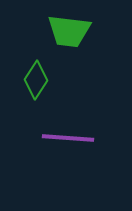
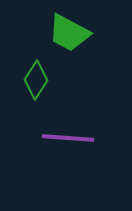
green trapezoid: moved 2 px down; rotated 21 degrees clockwise
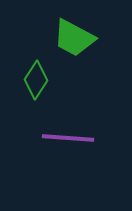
green trapezoid: moved 5 px right, 5 px down
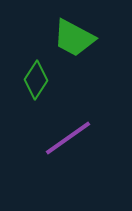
purple line: rotated 39 degrees counterclockwise
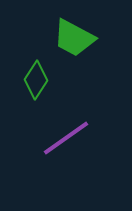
purple line: moved 2 px left
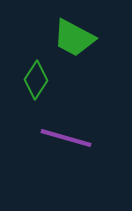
purple line: rotated 51 degrees clockwise
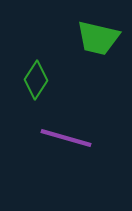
green trapezoid: moved 24 px right; rotated 15 degrees counterclockwise
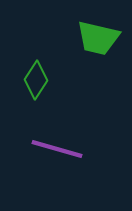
purple line: moved 9 px left, 11 px down
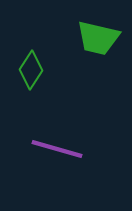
green diamond: moved 5 px left, 10 px up
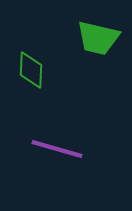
green diamond: rotated 30 degrees counterclockwise
